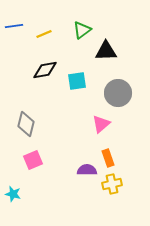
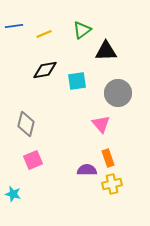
pink triangle: rotated 30 degrees counterclockwise
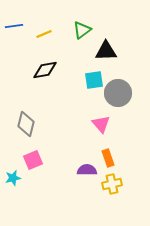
cyan square: moved 17 px right, 1 px up
cyan star: moved 16 px up; rotated 28 degrees counterclockwise
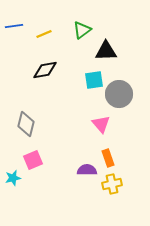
gray circle: moved 1 px right, 1 px down
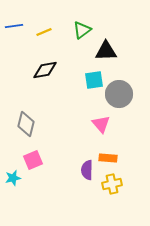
yellow line: moved 2 px up
orange rectangle: rotated 66 degrees counterclockwise
purple semicircle: rotated 90 degrees counterclockwise
